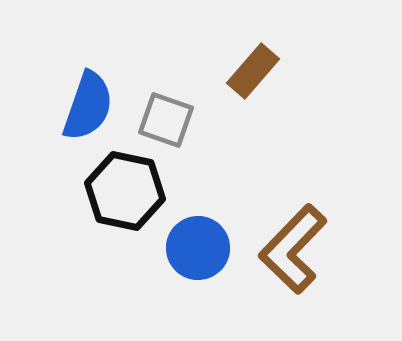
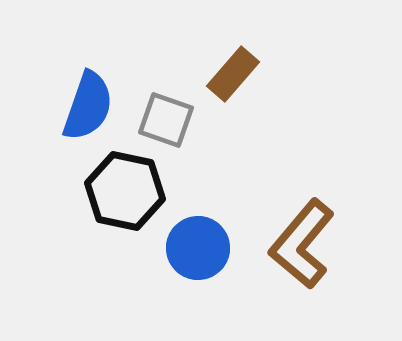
brown rectangle: moved 20 px left, 3 px down
brown L-shape: moved 9 px right, 5 px up; rotated 4 degrees counterclockwise
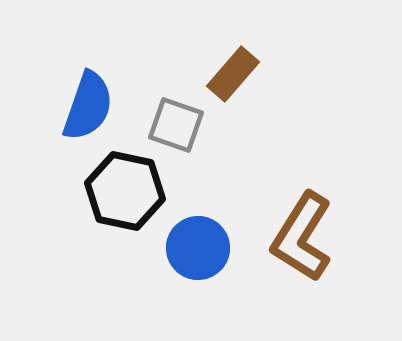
gray square: moved 10 px right, 5 px down
brown L-shape: moved 7 px up; rotated 8 degrees counterclockwise
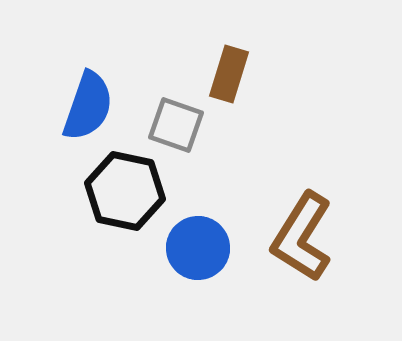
brown rectangle: moved 4 px left; rotated 24 degrees counterclockwise
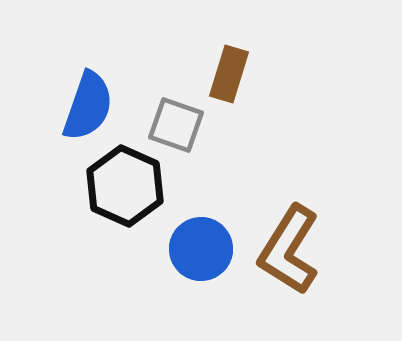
black hexagon: moved 5 px up; rotated 12 degrees clockwise
brown L-shape: moved 13 px left, 13 px down
blue circle: moved 3 px right, 1 px down
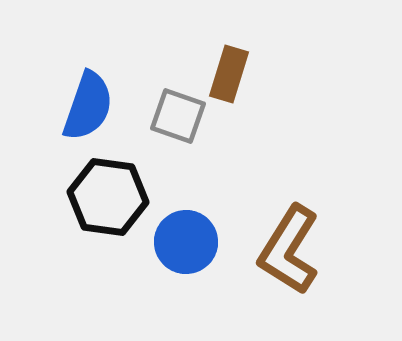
gray square: moved 2 px right, 9 px up
black hexagon: moved 17 px left, 11 px down; rotated 16 degrees counterclockwise
blue circle: moved 15 px left, 7 px up
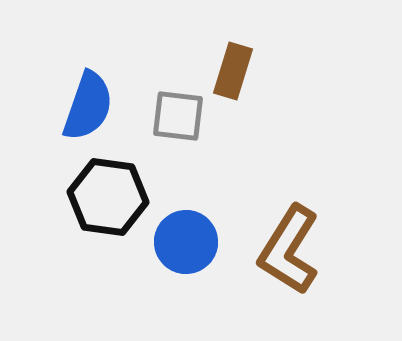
brown rectangle: moved 4 px right, 3 px up
gray square: rotated 12 degrees counterclockwise
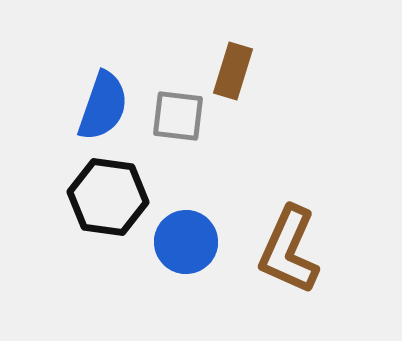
blue semicircle: moved 15 px right
brown L-shape: rotated 8 degrees counterclockwise
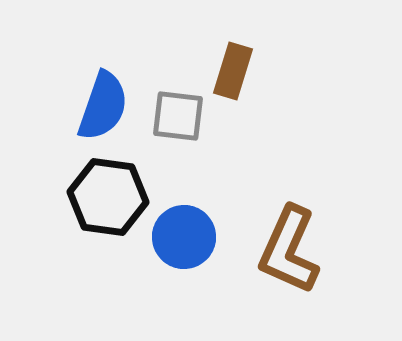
blue circle: moved 2 px left, 5 px up
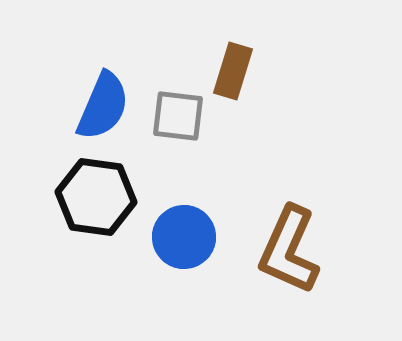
blue semicircle: rotated 4 degrees clockwise
black hexagon: moved 12 px left
